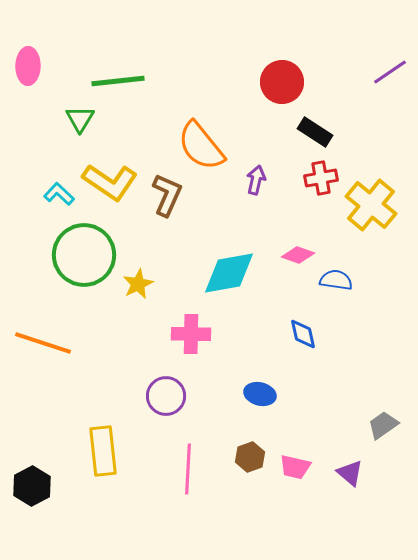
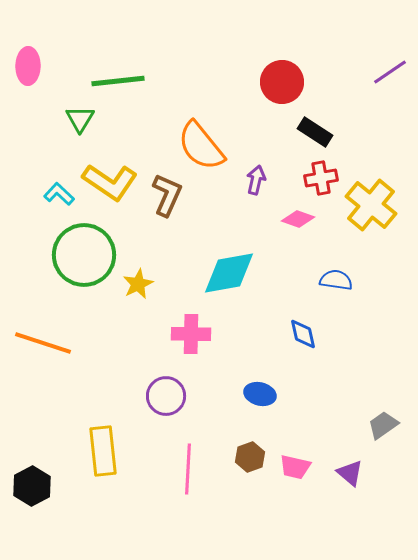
pink diamond: moved 36 px up
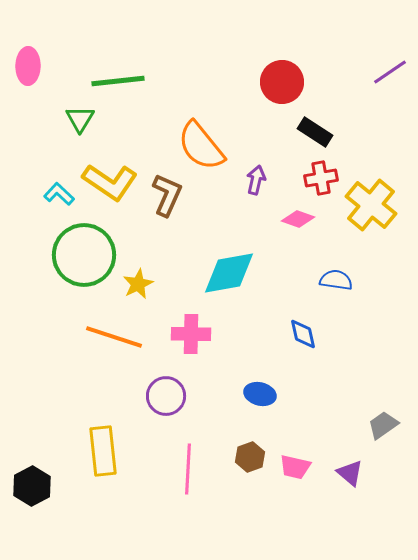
orange line: moved 71 px right, 6 px up
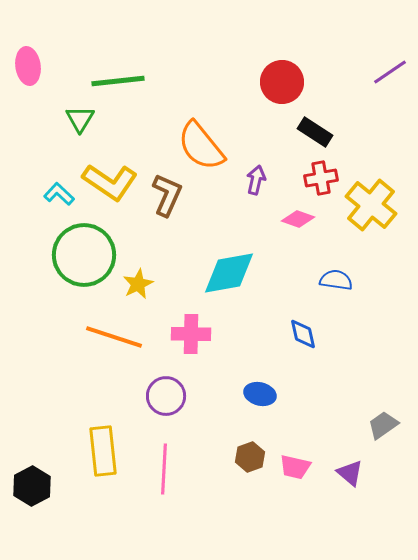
pink ellipse: rotated 9 degrees counterclockwise
pink line: moved 24 px left
